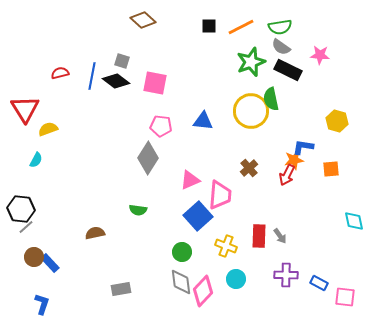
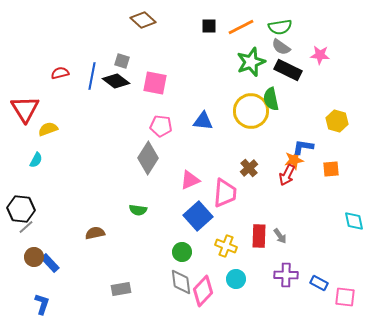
pink trapezoid at (220, 195): moved 5 px right, 2 px up
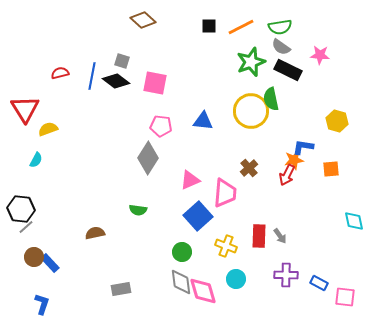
pink diamond at (203, 291): rotated 60 degrees counterclockwise
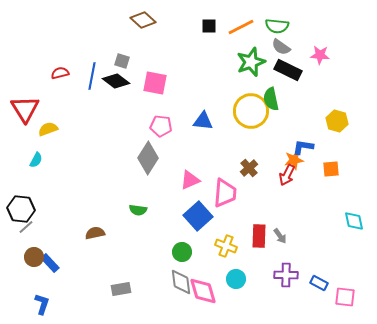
green semicircle at (280, 27): moved 3 px left, 1 px up; rotated 15 degrees clockwise
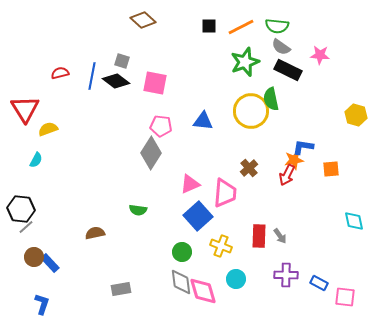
green star at (251, 62): moved 6 px left
yellow hexagon at (337, 121): moved 19 px right, 6 px up
gray diamond at (148, 158): moved 3 px right, 5 px up
pink triangle at (190, 180): moved 4 px down
yellow cross at (226, 246): moved 5 px left
